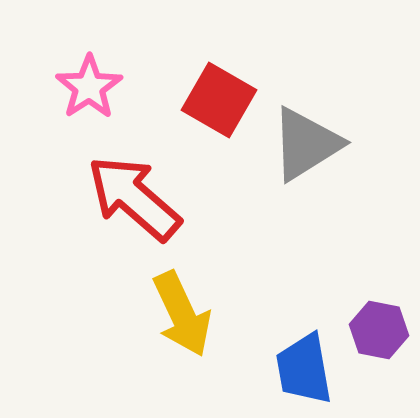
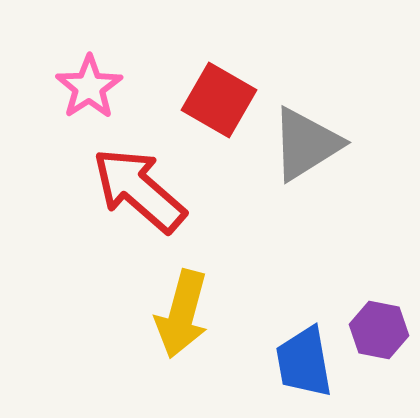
red arrow: moved 5 px right, 8 px up
yellow arrow: rotated 40 degrees clockwise
blue trapezoid: moved 7 px up
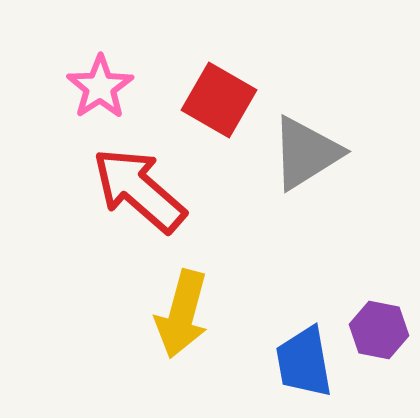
pink star: moved 11 px right
gray triangle: moved 9 px down
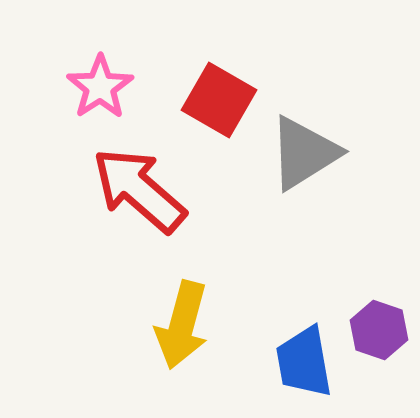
gray triangle: moved 2 px left
yellow arrow: moved 11 px down
purple hexagon: rotated 8 degrees clockwise
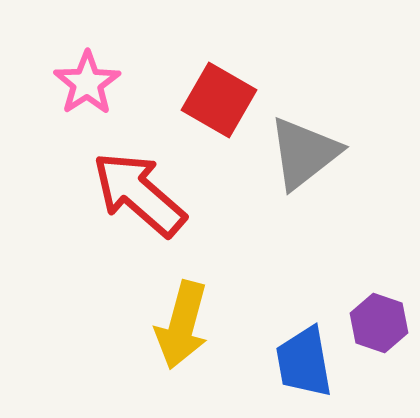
pink star: moved 13 px left, 4 px up
gray triangle: rotated 6 degrees counterclockwise
red arrow: moved 4 px down
purple hexagon: moved 7 px up
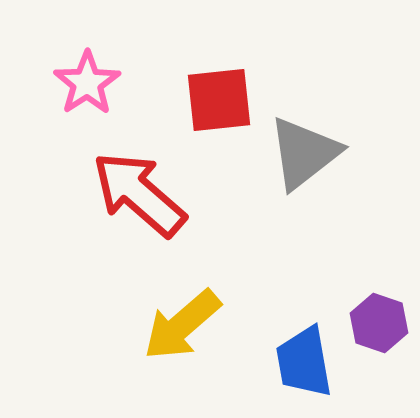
red square: rotated 36 degrees counterclockwise
yellow arrow: rotated 34 degrees clockwise
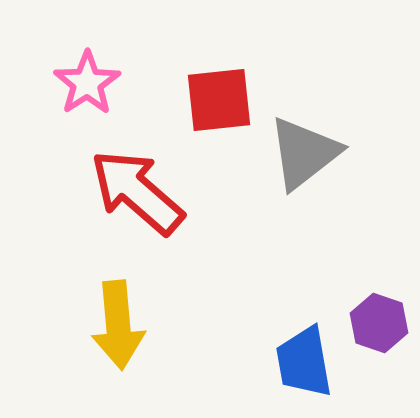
red arrow: moved 2 px left, 2 px up
yellow arrow: moved 64 px left; rotated 54 degrees counterclockwise
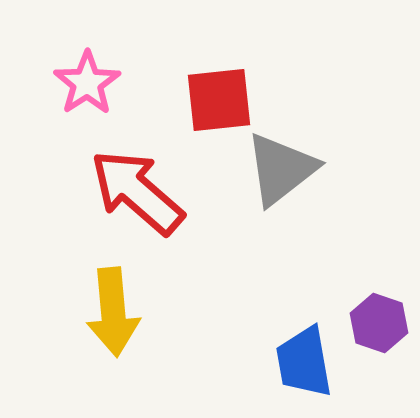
gray triangle: moved 23 px left, 16 px down
yellow arrow: moved 5 px left, 13 px up
